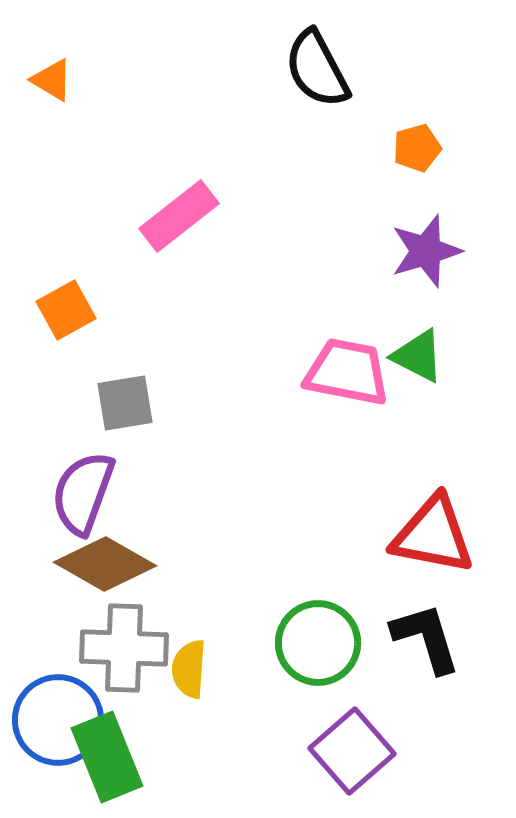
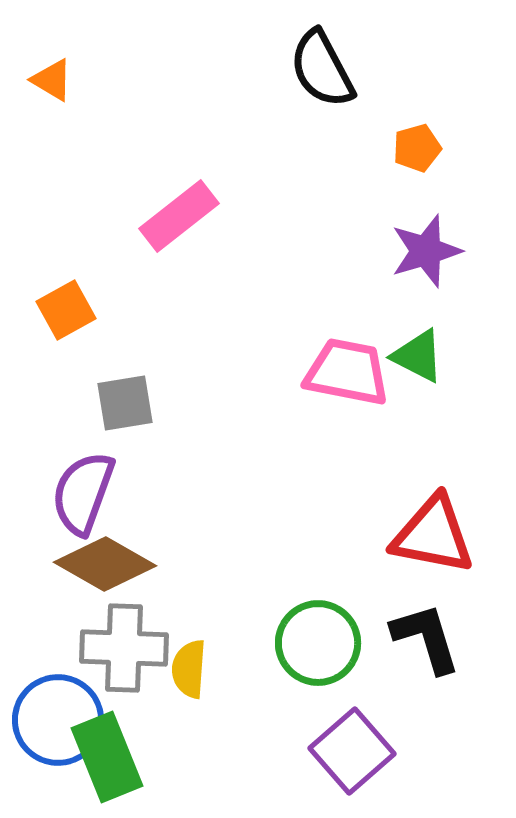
black semicircle: moved 5 px right
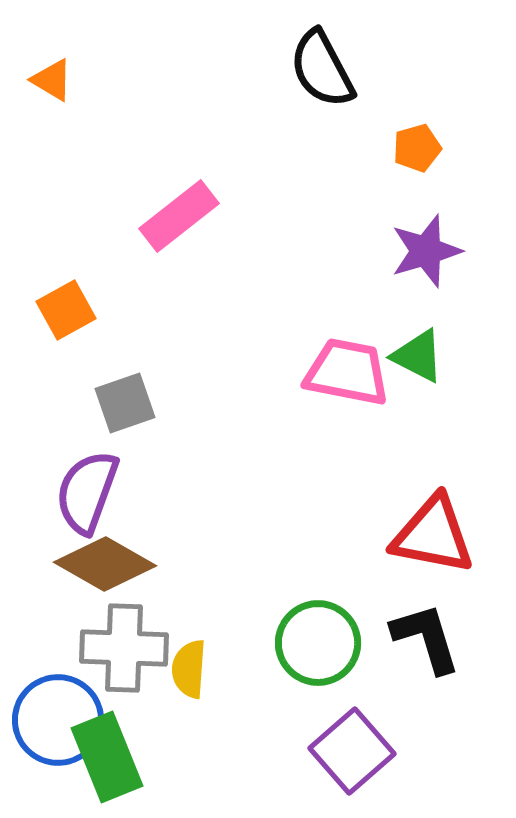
gray square: rotated 10 degrees counterclockwise
purple semicircle: moved 4 px right, 1 px up
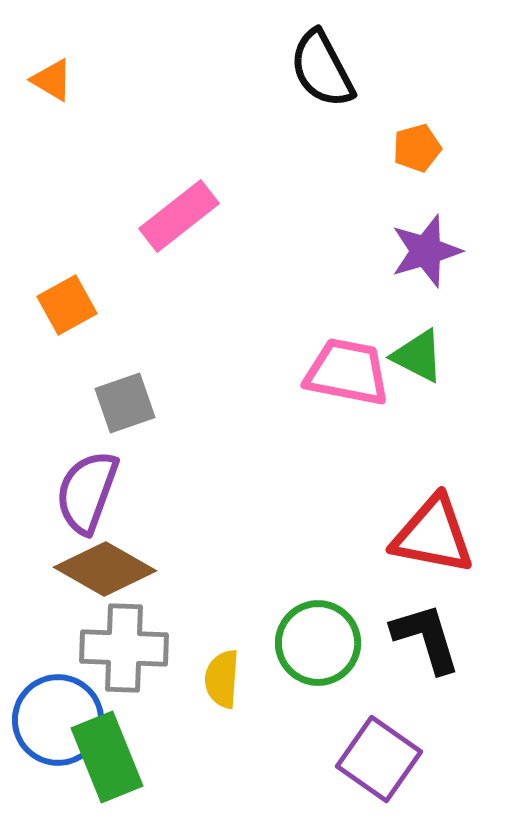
orange square: moved 1 px right, 5 px up
brown diamond: moved 5 px down
yellow semicircle: moved 33 px right, 10 px down
purple square: moved 27 px right, 8 px down; rotated 14 degrees counterclockwise
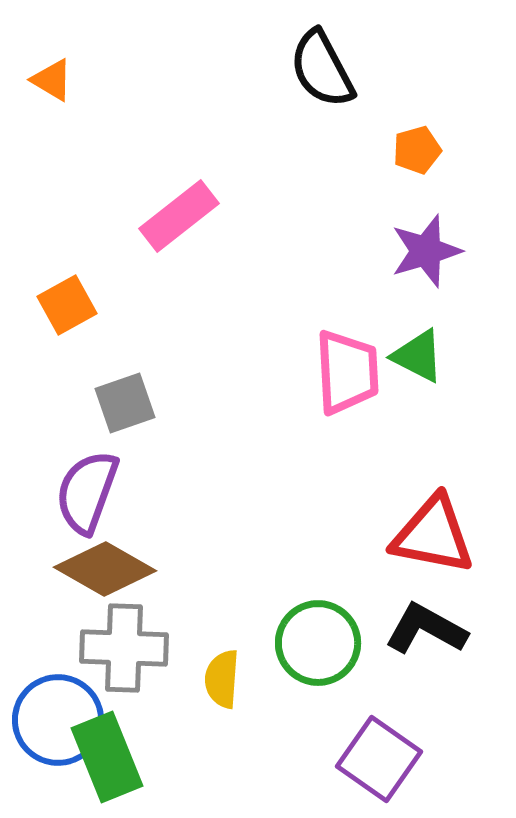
orange pentagon: moved 2 px down
pink trapezoid: rotated 76 degrees clockwise
black L-shape: moved 9 px up; rotated 44 degrees counterclockwise
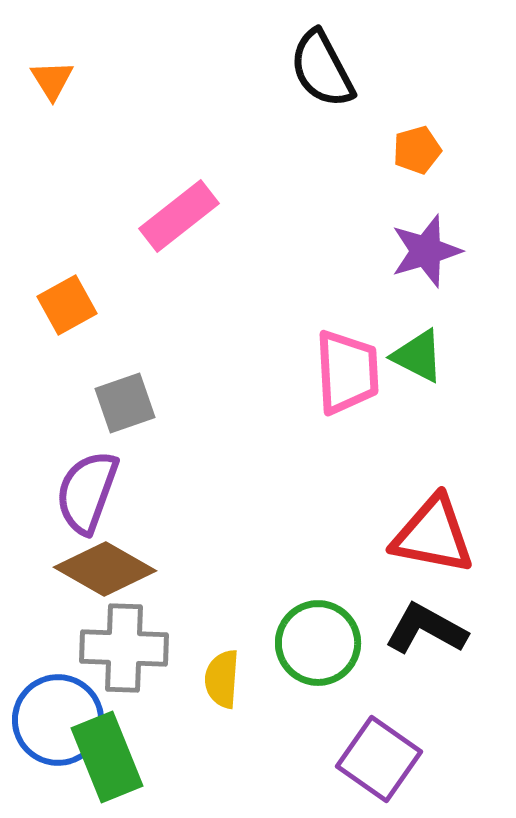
orange triangle: rotated 27 degrees clockwise
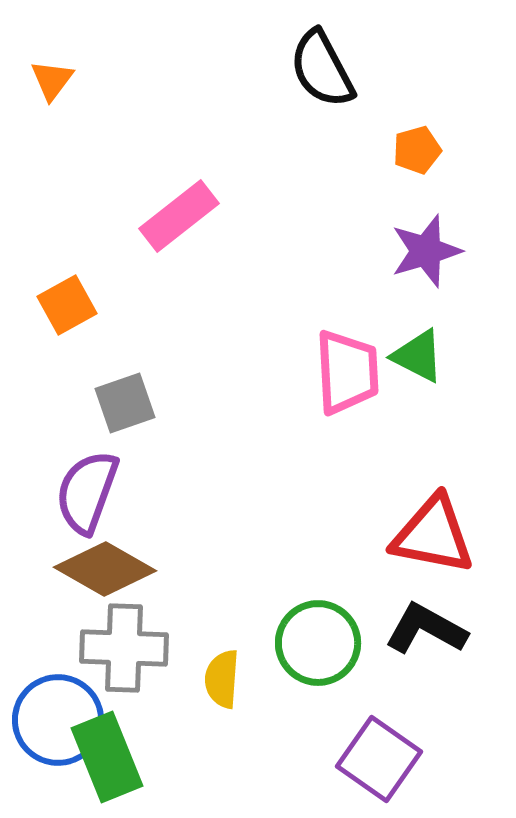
orange triangle: rotated 9 degrees clockwise
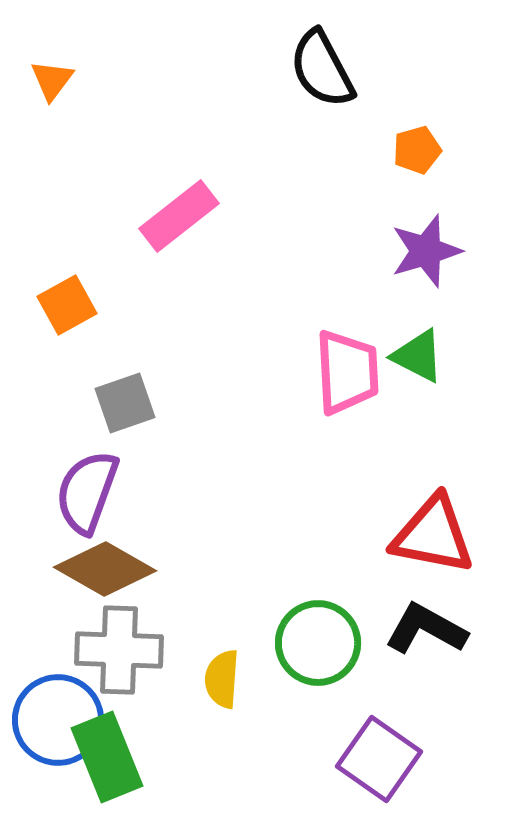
gray cross: moved 5 px left, 2 px down
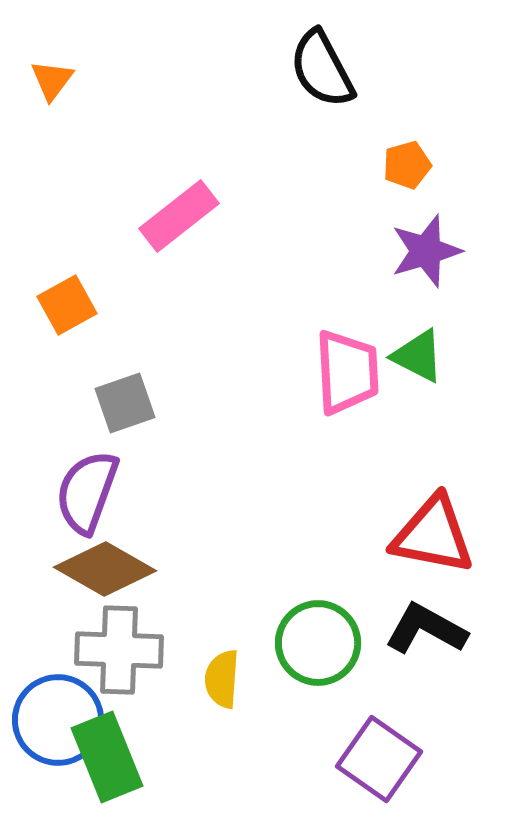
orange pentagon: moved 10 px left, 15 px down
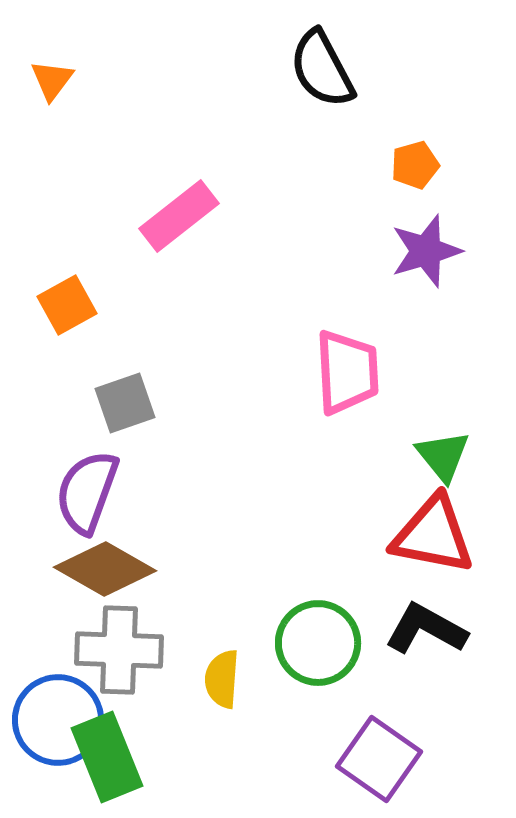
orange pentagon: moved 8 px right
green triangle: moved 25 px right, 100 px down; rotated 24 degrees clockwise
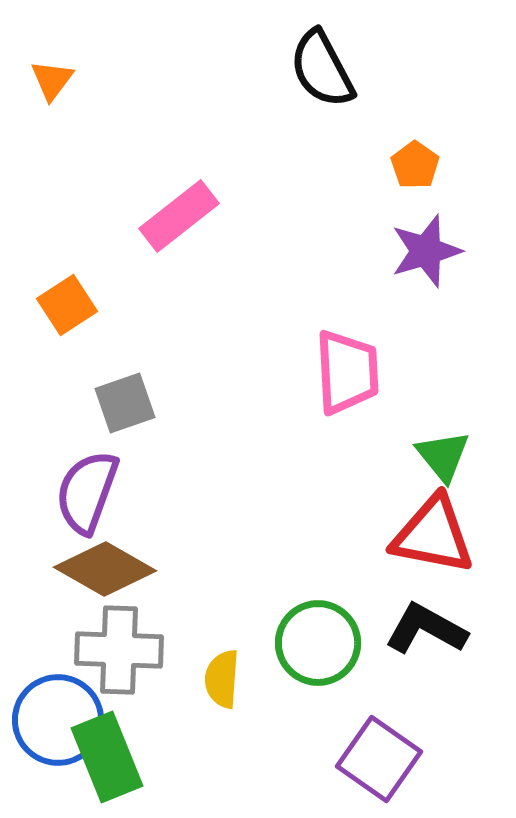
orange pentagon: rotated 21 degrees counterclockwise
orange square: rotated 4 degrees counterclockwise
